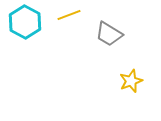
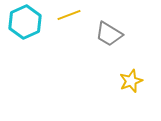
cyan hexagon: rotated 8 degrees clockwise
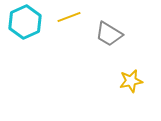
yellow line: moved 2 px down
yellow star: rotated 10 degrees clockwise
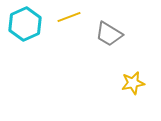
cyan hexagon: moved 2 px down
yellow star: moved 2 px right, 2 px down
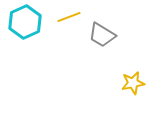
cyan hexagon: moved 2 px up
gray trapezoid: moved 7 px left, 1 px down
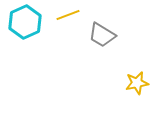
yellow line: moved 1 px left, 2 px up
yellow star: moved 4 px right
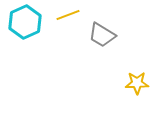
yellow star: rotated 10 degrees clockwise
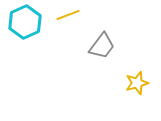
gray trapezoid: moved 11 px down; rotated 84 degrees counterclockwise
yellow star: rotated 15 degrees counterclockwise
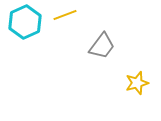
yellow line: moved 3 px left
